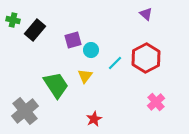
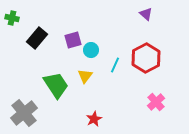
green cross: moved 1 px left, 2 px up
black rectangle: moved 2 px right, 8 px down
cyan line: moved 2 px down; rotated 21 degrees counterclockwise
gray cross: moved 1 px left, 2 px down
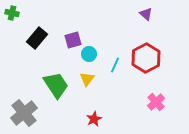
green cross: moved 5 px up
cyan circle: moved 2 px left, 4 px down
yellow triangle: moved 2 px right, 3 px down
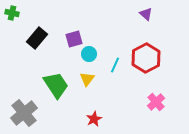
purple square: moved 1 px right, 1 px up
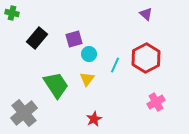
pink cross: rotated 12 degrees clockwise
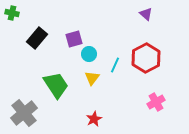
yellow triangle: moved 5 px right, 1 px up
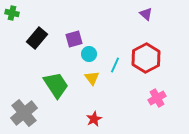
yellow triangle: rotated 14 degrees counterclockwise
pink cross: moved 1 px right, 4 px up
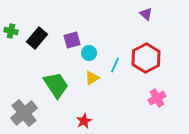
green cross: moved 1 px left, 18 px down
purple square: moved 2 px left, 1 px down
cyan circle: moved 1 px up
yellow triangle: rotated 35 degrees clockwise
red star: moved 10 px left, 2 px down
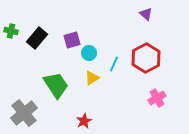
cyan line: moved 1 px left, 1 px up
